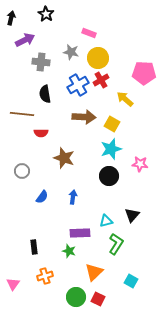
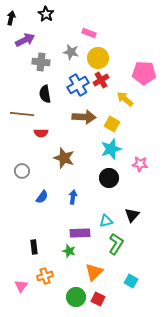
black circle: moved 2 px down
pink triangle: moved 8 px right, 2 px down
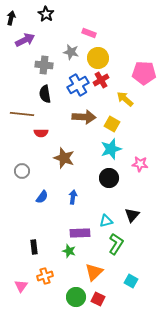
gray cross: moved 3 px right, 3 px down
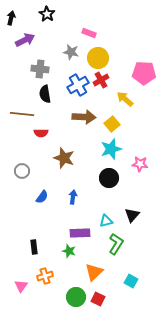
black star: moved 1 px right
gray cross: moved 4 px left, 4 px down
yellow square: rotated 21 degrees clockwise
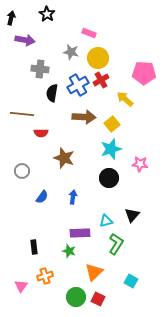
purple arrow: rotated 36 degrees clockwise
black semicircle: moved 7 px right, 1 px up; rotated 18 degrees clockwise
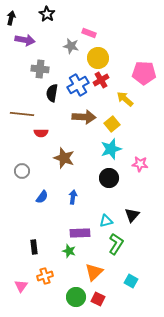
gray star: moved 6 px up
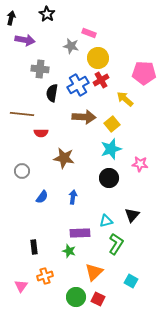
brown star: rotated 10 degrees counterclockwise
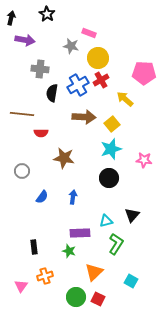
pink star: moved 4 px right, 4 px up
